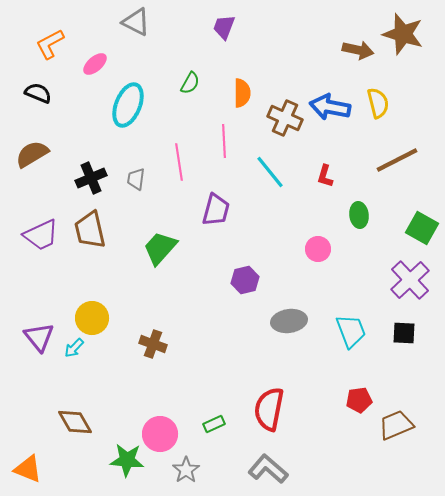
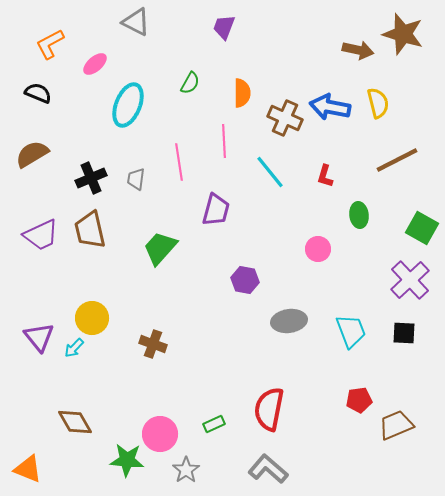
purple hexagon at (245, 280): rotated 24 degrees clockwise
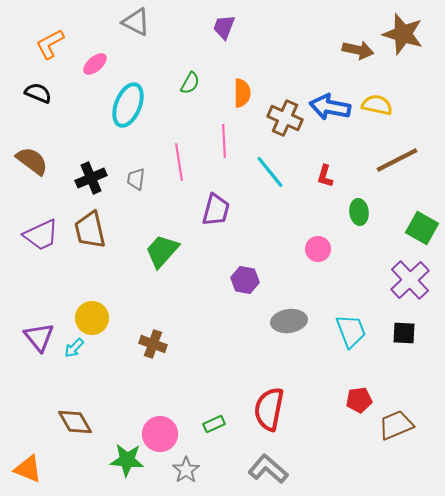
yellow semicircle at (378, 103): moved 1 px left, 2 px down; rotated 64 degrees counterclockwise
brown semicircle at (32, 154): moved 7 px down; rotated 68 degrees clockwise
green ellipse at (359, 215): moved 3 px up
green trapezoid at (160, 248): moved 2 px right, 3 px down
